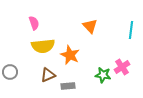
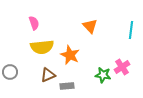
yellow semicircle: moved 1 px left, 1 px down
gray rectangle: moved 1 px left
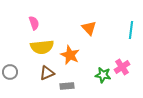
orange triangle: moved 1 px left, 2 px down
brown triangle: moved 1 px left, 2 px up
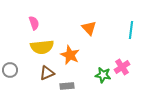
gray circle: moved 2 px up
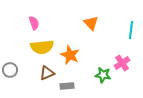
orange triangle: moved 2 px right, 5 px up
pink cross: moved 4 px up
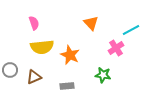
cyan line: rotated 54 degrees clockwise
pink cross: moved 6 px left, 15 px up
brown triangle: moved 13 px left, 4 px down
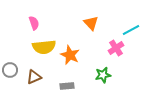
yellow semicircle: moved 2 px right
green star: rotated 21 degrees counterclockwise
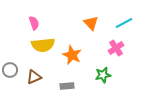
cyan line: moved 7 px left, 7 px up
yellow semicircle: moved 1 px left, 2 px up
orange star: moved 2 px right
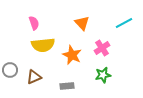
orange triangle: moved 9 px left
pink cross: moved 14 px left
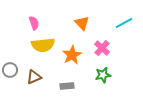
pink cross: rotated 14 degrees counterclockwise
orange star: rotated 18 degrees clockwise
